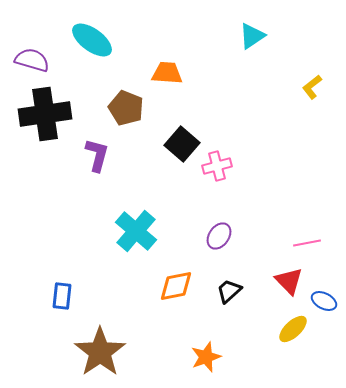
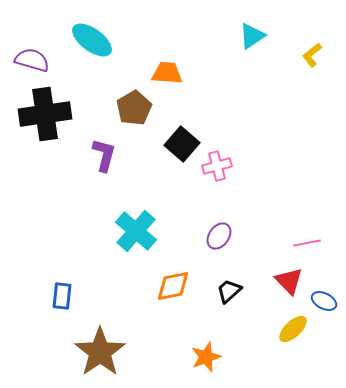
yellow L-shape: moved 32 px up
brown pentagon: moved 8 px right; rotated 20 degrees clockwise
purple L-shape: moved 7 px right
orange diamond: moved 3 px left
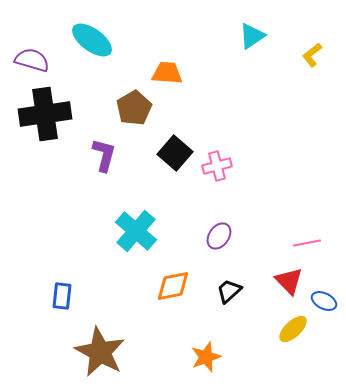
black square: moved 7 px left, 9 px down
brown star: rotated 9 degrees counterclockwise
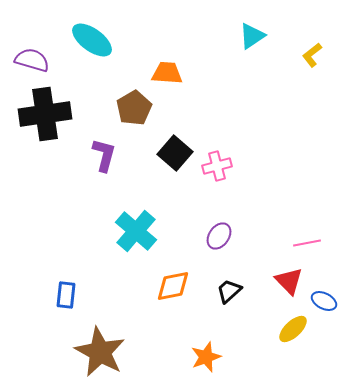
blue rectangle: moved 4 px right, 1 px up
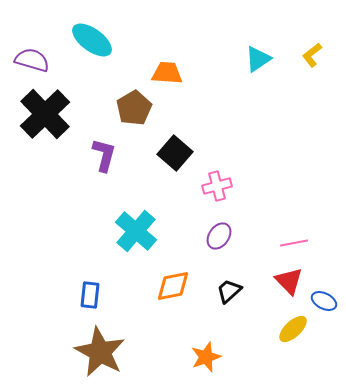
cyan triangle: moved 6 px right, 23 px down
black cross: rotated 36 degrees counterclockwise
pink cross: moved 20 px down
pink line: moved 13 px left
blue rectangle: moved 24 px right
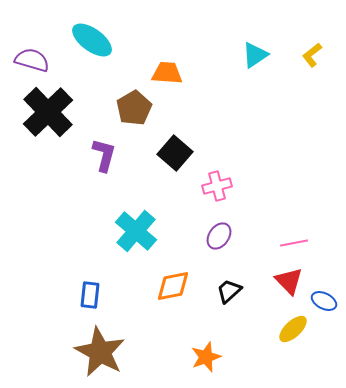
cyan triangle: moved 3 px left, 4 px up
black cross: moved 3 px right, 2 px up
